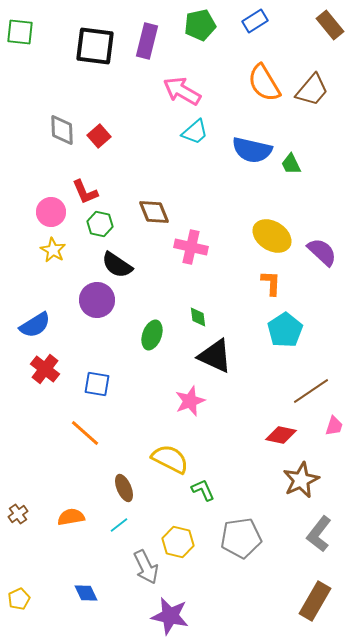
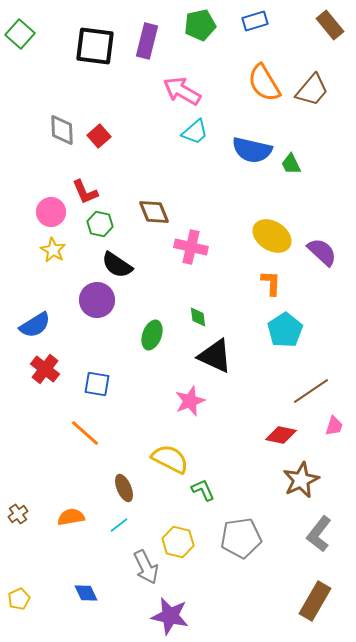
blue rectangle at (255, 21): rotated 15 degrees clockwise
green square at (20, 32): moved 2 px down; rotated 36 degrees clockwise
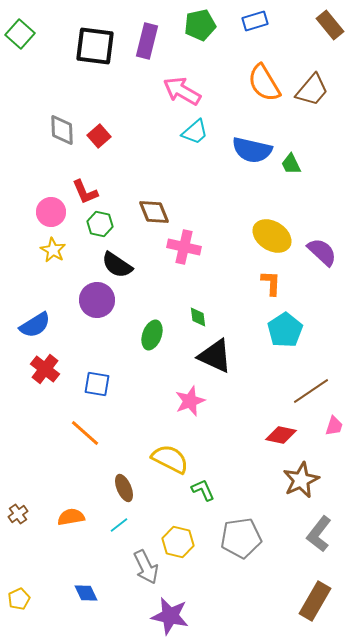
pink cross at (191, 247): moved 7 px left
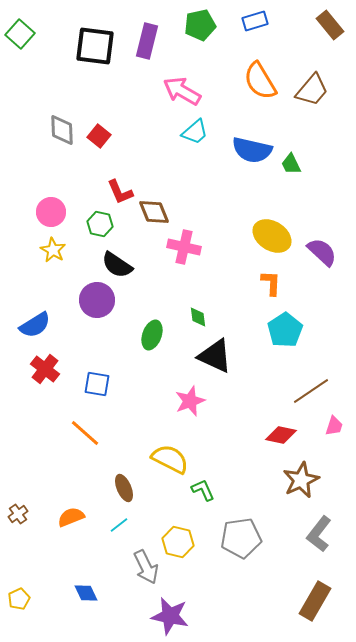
orange semicircle at (264, 83): moved 4 px left, 2 px up
red square at (99, 136): rotated 10 degrees counterclockwise
red L-shape at (85, 192): moved 35 px right
orange semicircle at (71, 517): rotated 12 degrees counterclockwise
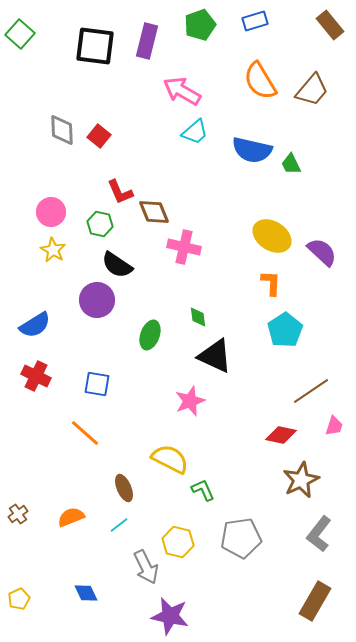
green pentagon at (200, 25): rotated 8 degrees counterclockwise
green ellipse at (152, 335): moved 2 px left
red cross at (45, 369): moved 9 px left, 7 px down; rotated 12 degrees counterclockwise
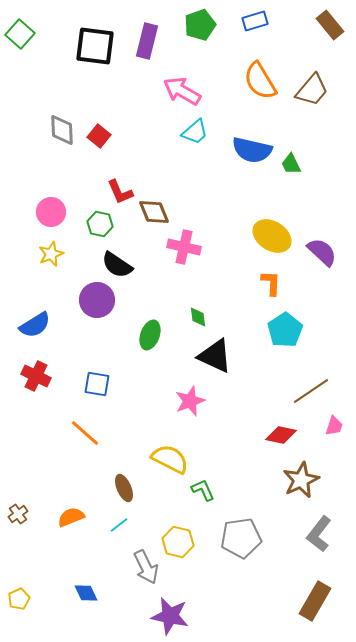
yellow star at (53, 250): moved 2 px left, 4 px down; rotated 20 degrees clockwise
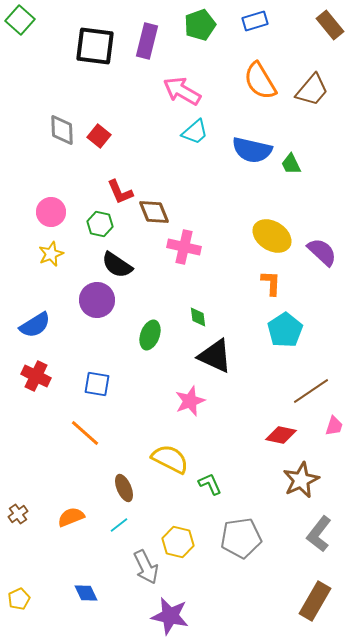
green square at (20, 34): moved 14 px up
green L-shape at (203, 490): moved 7 px right, 6 px up
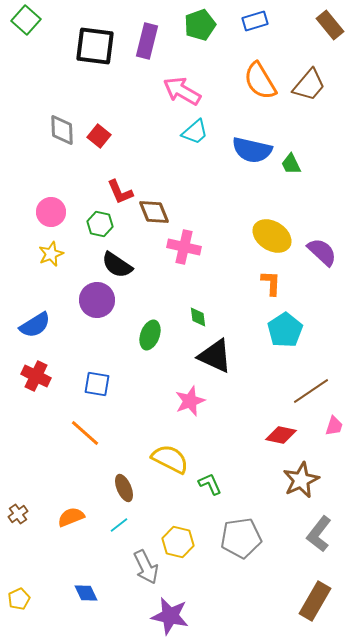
green square at (20, 20): moved 6 px right
brown trapezoid at (312, 90): moved 3 px left, 5 px up
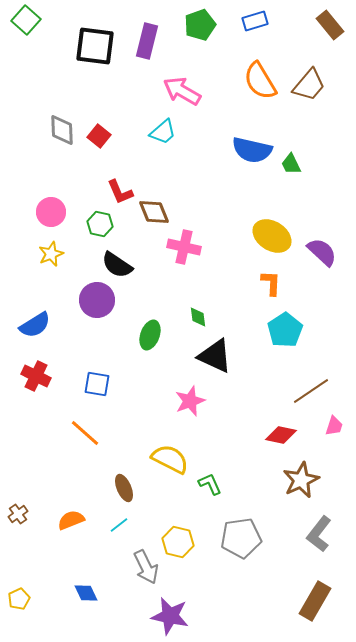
cyan trapezoid at (195, 132): moved 32 px left
orange semicircle at (71, 517): moved 3 px down
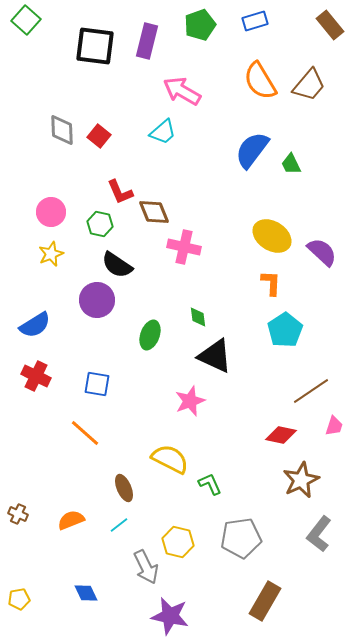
blue semicircle at (252, 150): rotated 114 degrees clockwise
brown cross at (18, 514): rotated 30 degrees counterclockwise
yellow pentagon at (19, 599): rotated 15 degrees clockwise
brown rectangle at (315, 601): moved 50 px left
